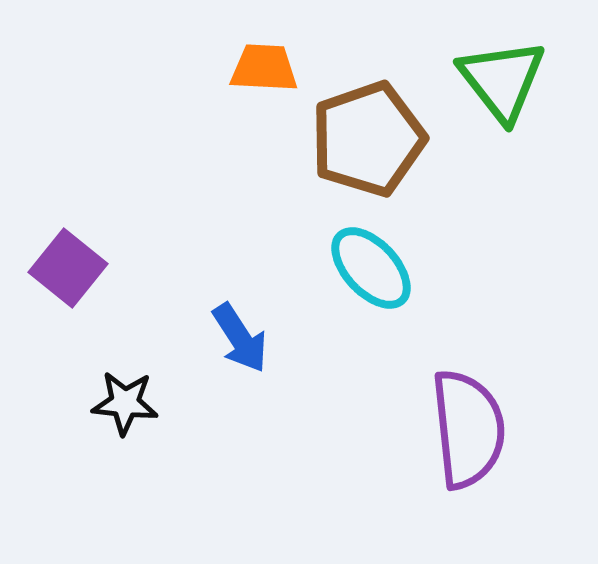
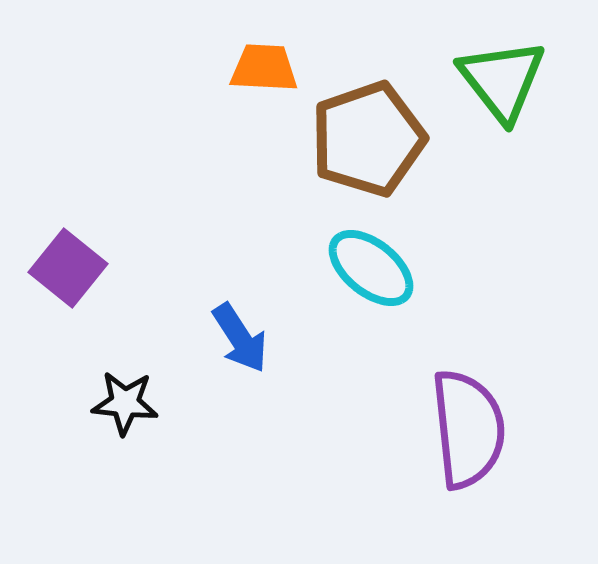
cyan ellipse: rotated 8 degrees counterclockwise
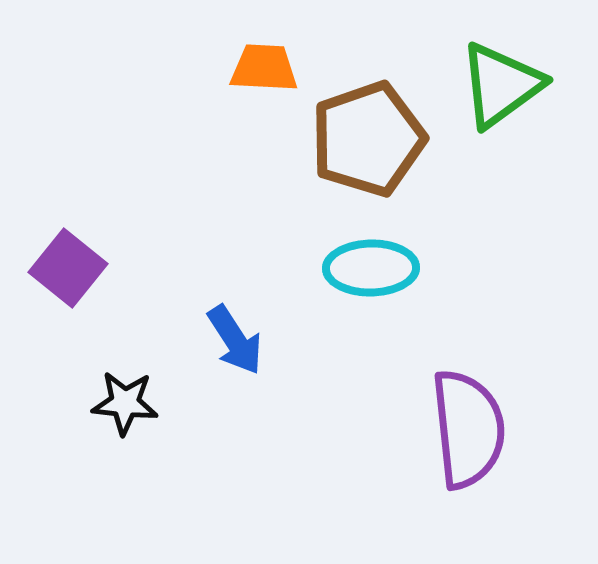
green triangle: moved 1 px left, 5 px down; rotated 32 degrees clockwise
cyan ellipse: rotated 40 degrees counterclockwise
blue arrow: moved 5 px left, 2 px down
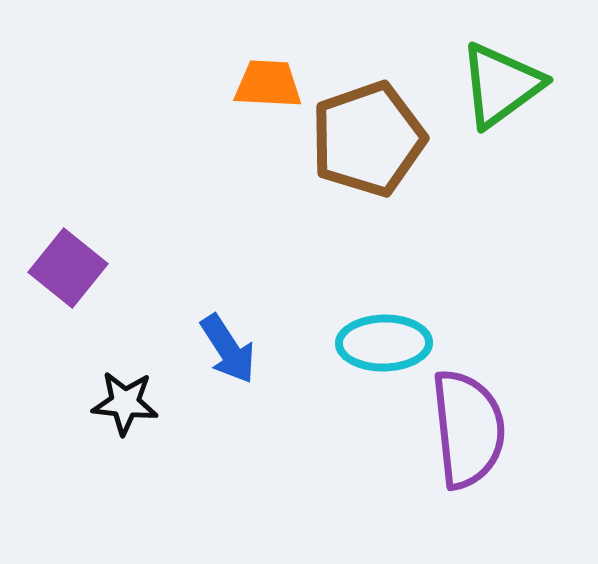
orange trapezoid: moved 4 px right, 16 px down
cyan ellipse: moved 13 px right, 75 px down
blue arrow: moved 7 px left, 9 px down
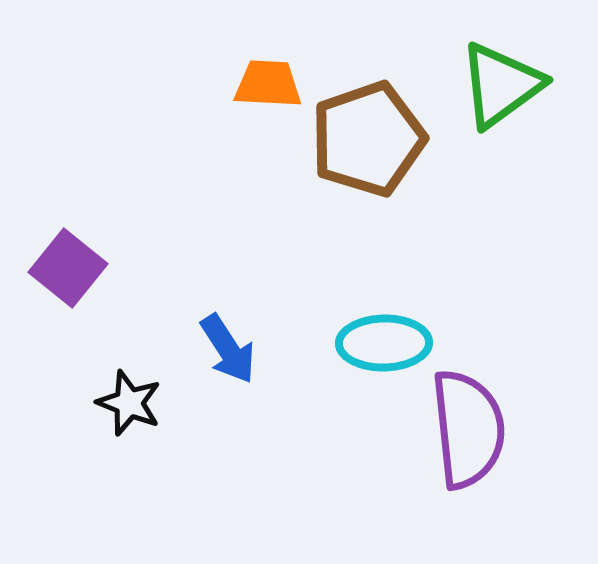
black star: moved 4 px right; rotated 16 degrees clockwise
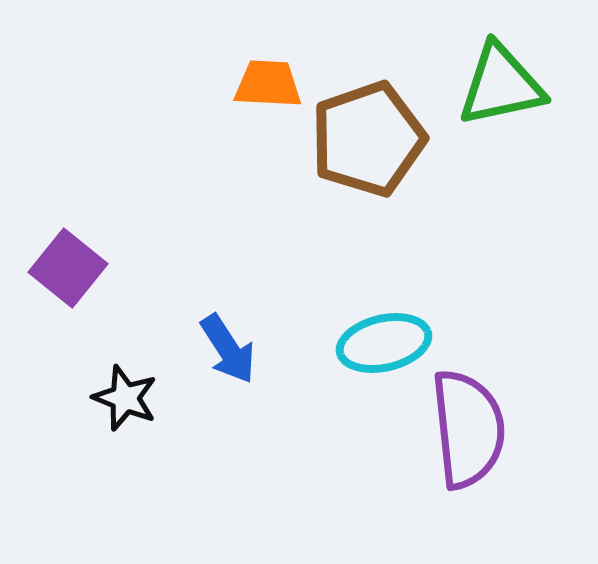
green triangle: rotated 24 degrees clockwise
cyan ellipse: rotated 12 degrees counterclockwise
black star: moved 4 px left, 5 px up
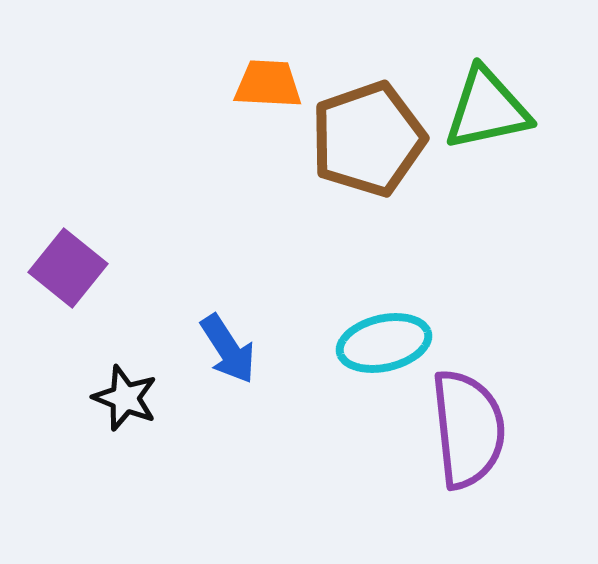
green triangle: moved 14 px left, 24 px down
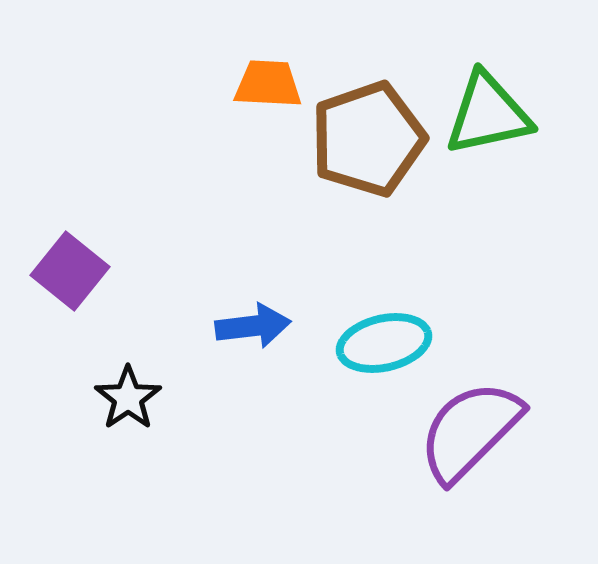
green triangle: moved 1 px right, 5 px down
purple square: moved 2 px right, 3 px down
blue arrow: moved 25 px right, 23 px up; rotated 64 degrees counterclockwise
black star: moved 3 px right; rotated 16 degrees clockwise
purple semicircle: moved 2 px right, 2 px down; rotated 129 degrees counterclockwise
